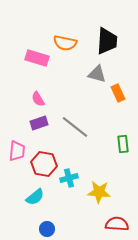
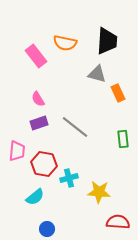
pink rectangle: moved 1 px left, 2 px up; rotated 35 degrees clockwise
green rectangle: moved 5 px up
red semicircle: moved 1 px right, 2 px up
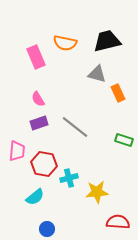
black trapezoid: rotated 108 degrees counterclockwise
pink rectangle: moved 1 px down; rotated 15 degrees clockwise
green rectangle: moved 1 px right, 1 px down; rotated 66 degrees counterclockwise
yellow star: moved 2 px left; rotated 10 degrees counterclockwise
